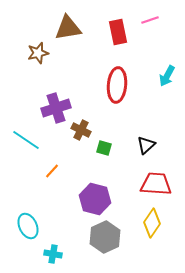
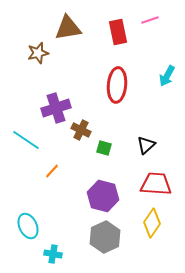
purple hexagon: moved 8 px right, 3 px up
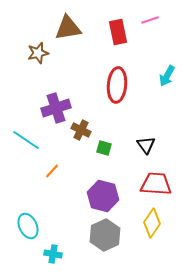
black triangle: rotated 24 degrees counterclockwise
gray hexagon: moved 2 px up
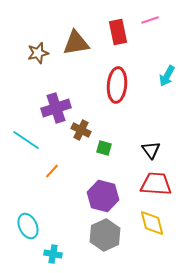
brown triangle: moved 8 px right, 15 px down
black triangle: moved 5 px right, 5 px down
yellow diamond: rotated 48 degrees counterclockwise
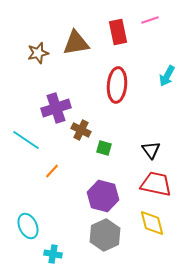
red trapezoid: rotated 8 degrees clockwise
